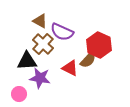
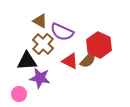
red triangle: moved 7 px up
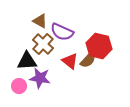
red hexagon: moved 1 px down; rotated 10 degrees counterclockwise
red triangle: rotated 12 degrees clockwise
pink circle: moved 8 px up
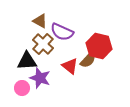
red triangle: moved 5 px down
purple star: rotated 10 degrees clockwise
pink circle: moved 3 px right, 2 px down
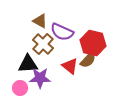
red hexagon: moved 6 px left, 3 px up
black triangle: moved 1 px right, 3 px down
purple star: rotated 20 degrees counterclockwise
pink circle: moved 2 px left
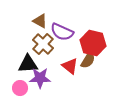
brown semicircle: rotated 12 degrees counterclockwise
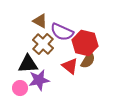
red hexagon: moved 8 px left
purple star: moved 1 px left, 2 px down; rotated 10 degrees counterclockwise
